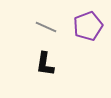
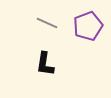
gray line: moved 1 px right, 4 px up
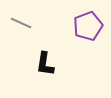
gray line: moved 26 px left
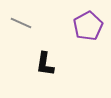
purple pentagon: rotated 8 degrees counterclockwise
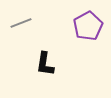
gray line: rotated 45 degrees counterclockwise
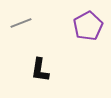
black L-shape: moved 5 px left, 6 px down
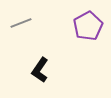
black L-shape: rotated 25 degrees clockwise
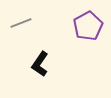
black L-shape: moved 6 px up
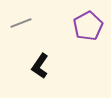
black L-shape: moved 2 px down
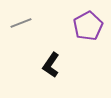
black L-shape: moved 11 px right, 1 px up
